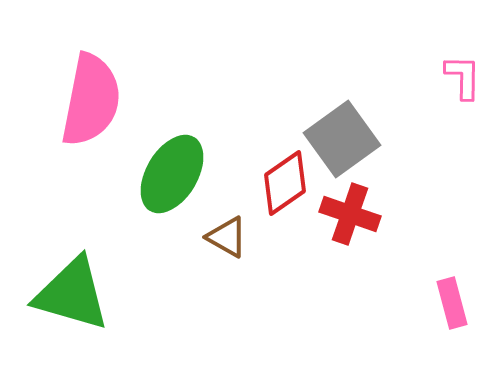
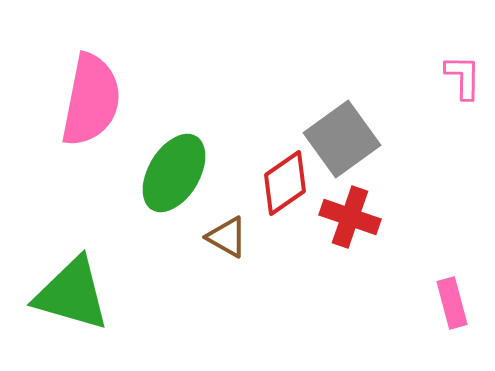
green ellipse: moved 2 px right, 1 px up
red cross: moved 3 px down
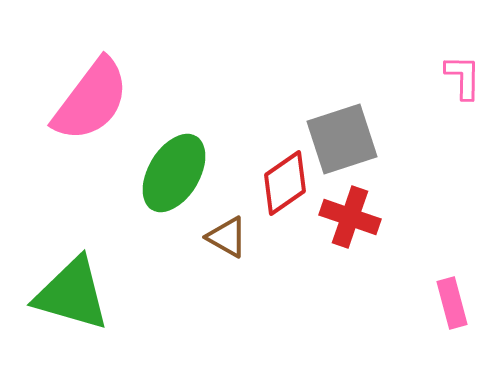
pink semicircle: rotated 26 degrees clockwise
gray square: rotated 18 degrees clockwise
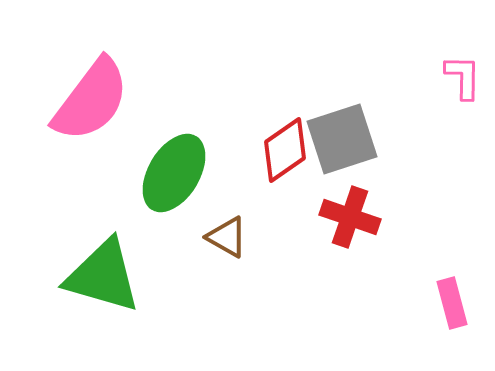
red diamond: moved 33 px up
green triangle: moved 31 px right, 18 px up
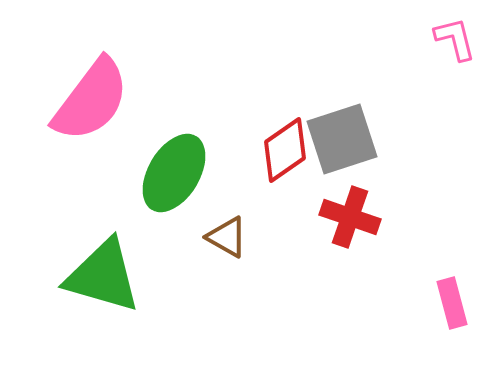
pink L-shape: moved 8 px left, 38 px up; rotated 15 degrees counterclockwise
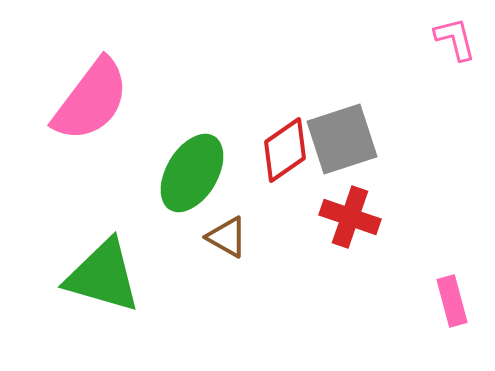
green ellipse: moved 18 px right
pink rectangle: moved 2 px up
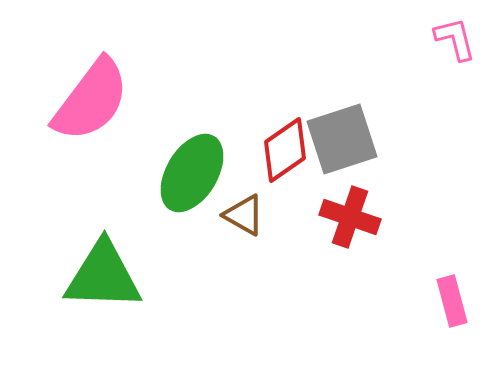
brown triangle: moved 17 px right, 22 px up
green triangle: rotated 14 degrees counterclockwise
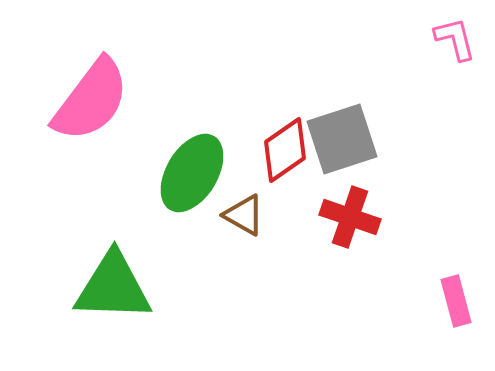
green triangle: moved 10 px right, 11 px down
pink rectangle: moved 4 px right
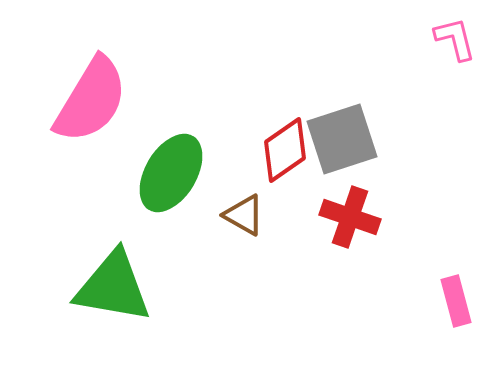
pink semicircle: rotated 6 degrees counterclockwise
green ellipse: moved 21 px left
green triangle: rotated 8 degrees clockwise
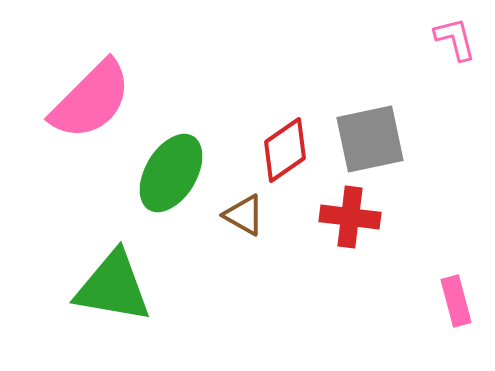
pink semicircle: rotated 14 degrees clockwise
gray square: moved 28 px right; rotated 6 degrees clockwise
red cross: rotated 12 degrees counterclockwise
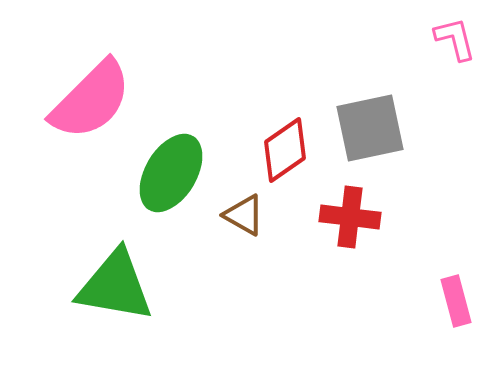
gray square: moved 11 px up
green triangle: moved 2 px right, 1 px up
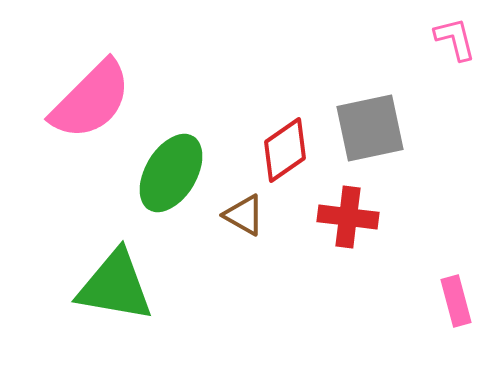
red cross: moved 2 px left
